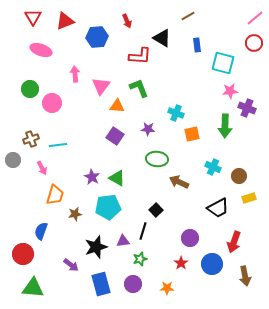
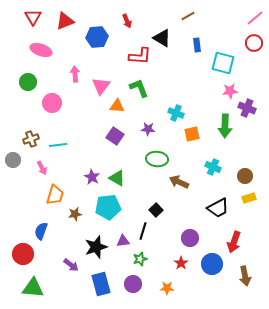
green circle at (30, 89): moved 2 px left, 7 px up
brown circle at (239, 176): moved 6 px right
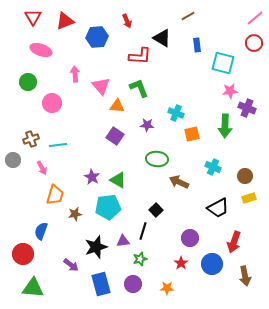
pink triangle at (101, 86): rotated 18 degrees counterclockwise
purple star at (148, 129): moved 1 px left, 4 px up
green triangle at (117, 178): moved 1 px right, 2 px down
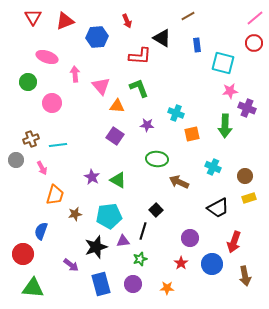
pink ellipse at (41, 50): moved 6 px right, 7 px down
gray circle at (13, 160): moved 3 px right
cyan pentagon at (108, 207): moved 1 px right, 9 px down
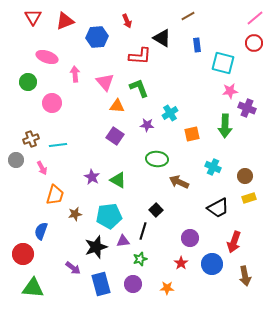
pink triangle at (101, 86): moved 4 px right, 4 px up
cyan cross at (176, 113): moved 6 px left; rotated 35 degrees clockwise
purple arrow at (71, 265): moved 2 px right, 3 px down
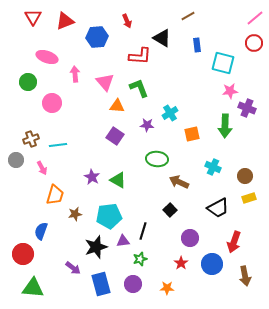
black square at (156, 210): moved 14 px right
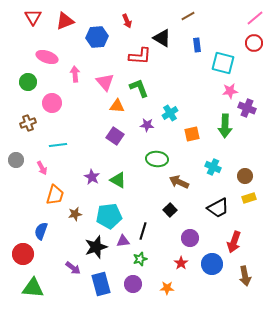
brown cross at (31, 139): moved 3 px left, 16 px up
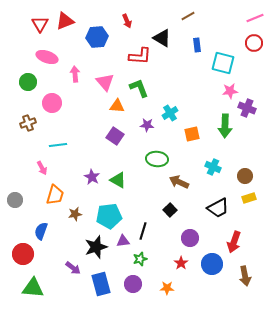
red triangle at (33, 17): moved 7 px right, 7 px down
pink line at (255, 18): rotated 18 degrees clockwise
gray circle at (16, 160): moved 1 px left, 40 px down
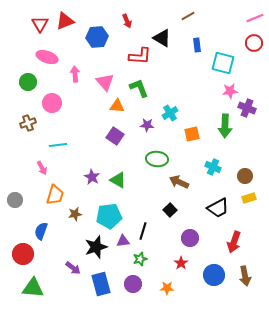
blue circle at (212, 264): moved 2 px right, 11 px down
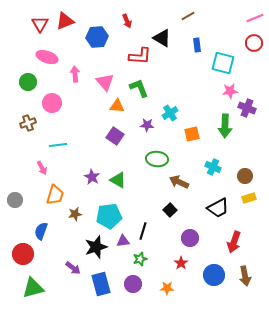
green triangle at (33, 288): rotated 20 degrees counterclockwise
